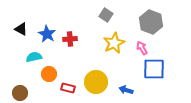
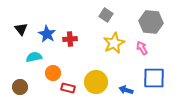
gray hexagon: rotated 15 degrees counterclockwise
black triangle: rotated 24 degrees clockwise
blue square: moved 9 px down
orange circle: moved 4 px right, 1 px up
brown circle: moved 6 px up
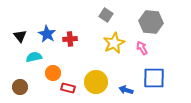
black triangle: moved 1 px left, 7 px down
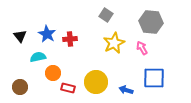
cyan semicircle: moved 4 px right
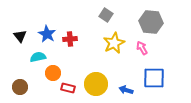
yellow circle: moved 2 px down
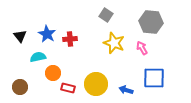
yellow star: rotated 25 degrees counterclockwise
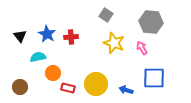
red cross: moved 1 px right, 2 px up
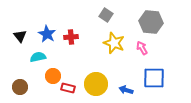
orange circle: moved 3 px down
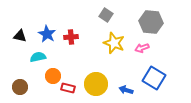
black triangle: rotated 40 degrees counterclockwise
pink arrow: rotated 80 degrees counterclockwise
blue square: rotated 30 degrees clockwise
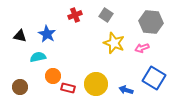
red cross: moved 4 px right, 22 px up; rotated 16 degrees counterclockwise
